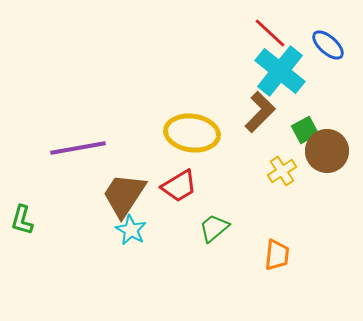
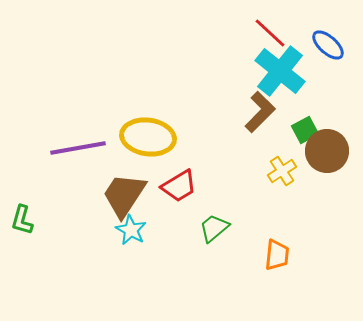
yellow ellipse: moved 44 px left, 4 px down
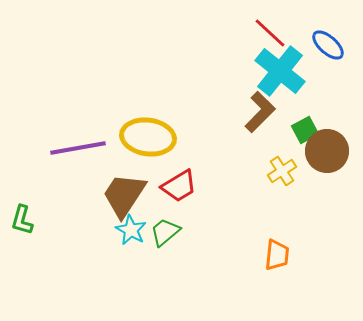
green trapezoid: moved 49 px left, 4 px down
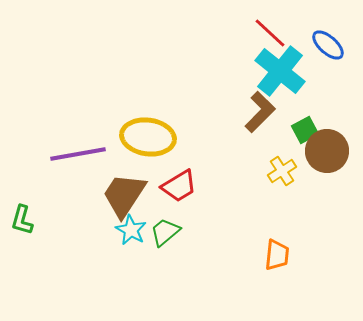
purple line: moved 6 px down
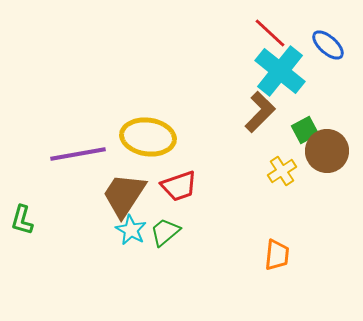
red trapezoid: rotated 12 degrees clockwise
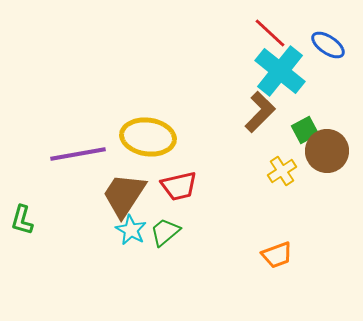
blue ellipse: rotated 8 degrees counterclockwise
red trapezoid: rotated 6 degrees clockwise
orange trapezoid: rotated 64 degrees clockwise
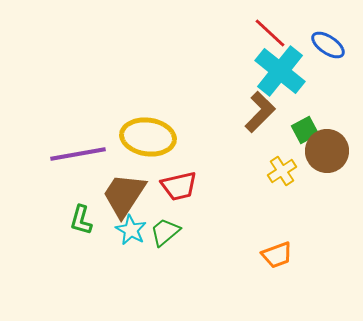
green L-shape: moved 59 px right
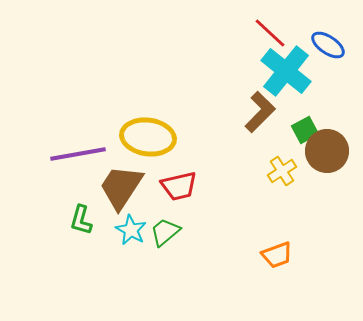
cyan cross: moved 6 px right
brown trapezoid: moved 3 px left, 8 px up
